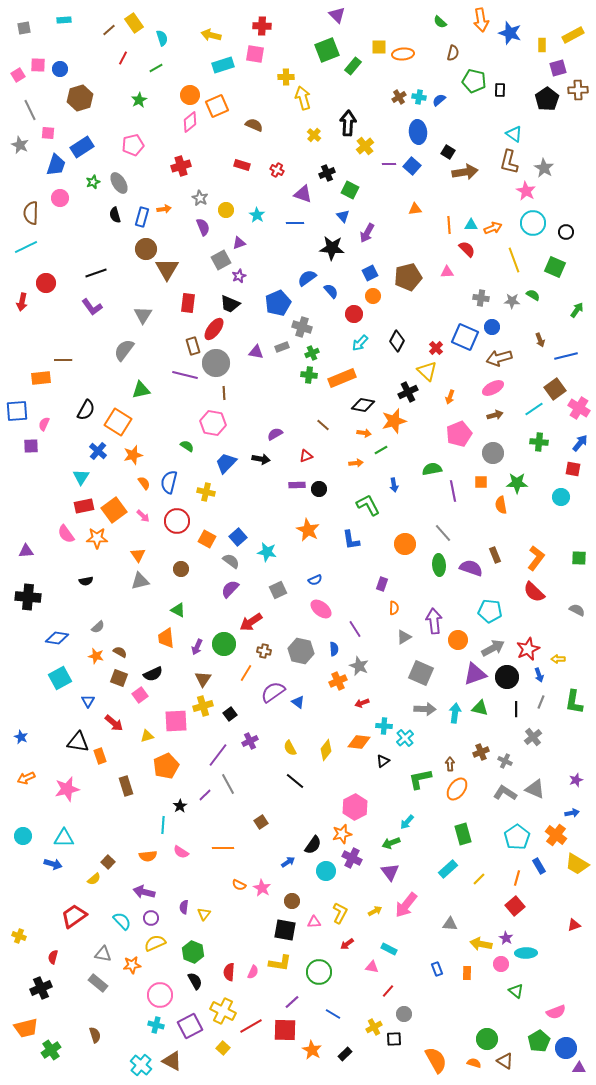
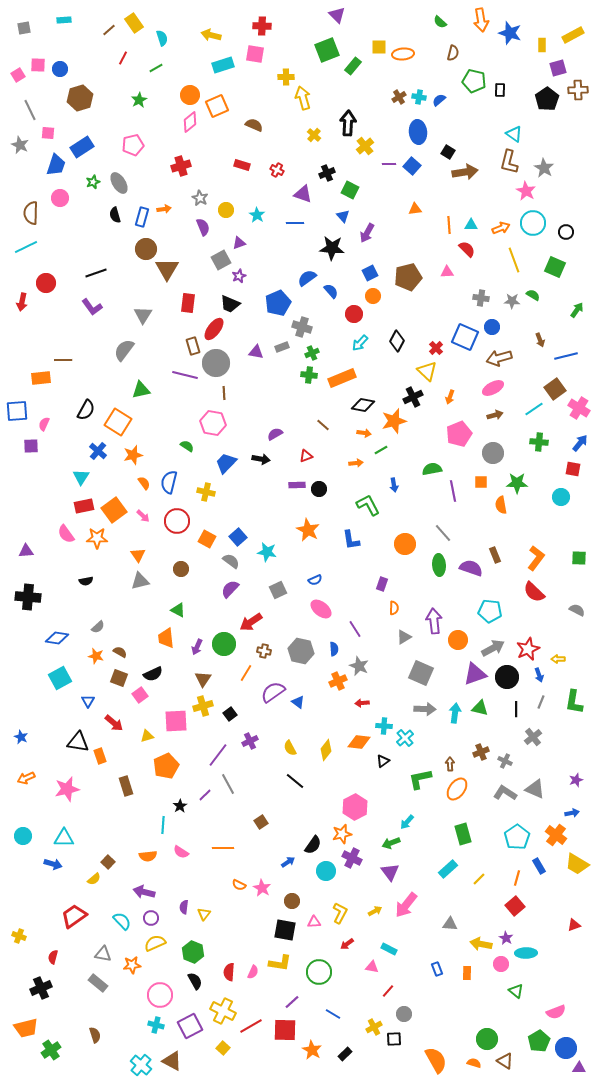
orange arrow at (493, 228): moved 8 px right
black cross at (408, 392): moved 5 px right, 5 px down
red arrow at (362, 703): rotated 16 degrees clockwise
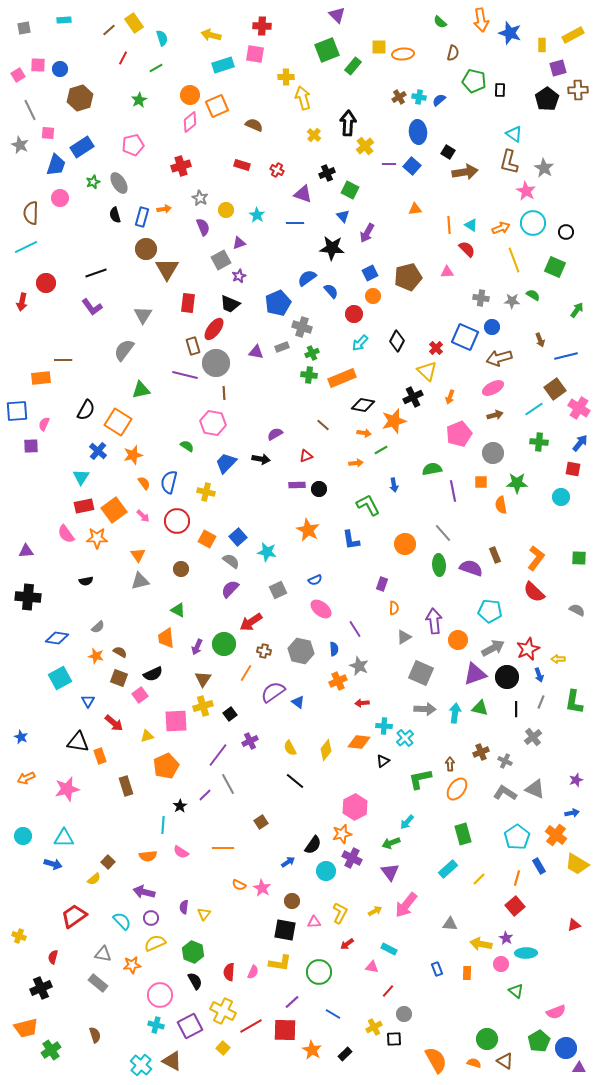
cyan triangle at (471, 225): rotated 32 degrees clockwise
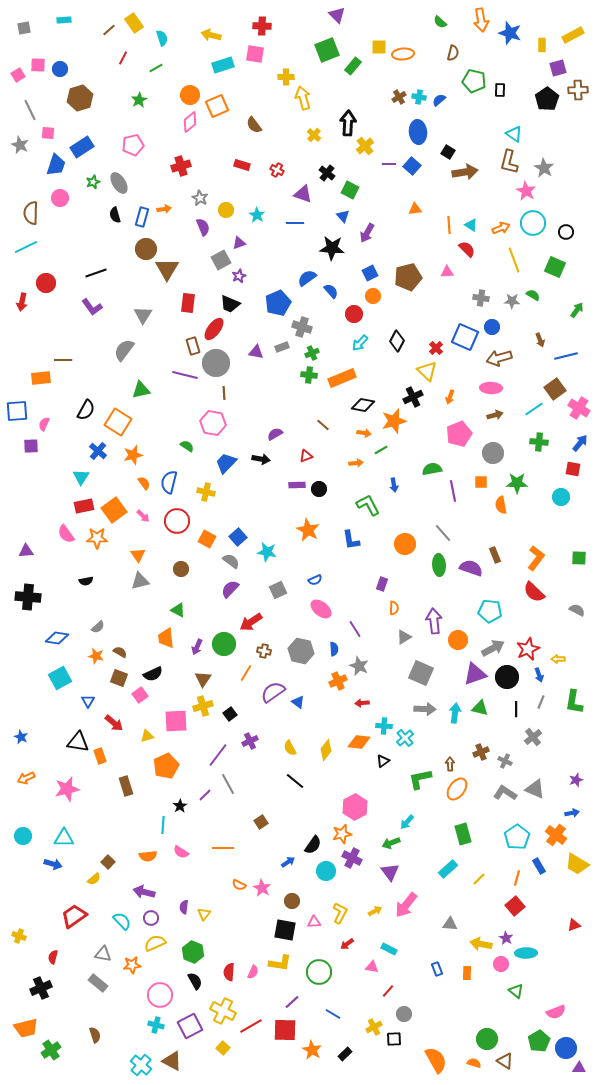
brown semicircle at (254, 125): rotated 150 degrees counterclockwise
black cross at (327, 173): rotated 28 degrees counterclockwise
pink ellipse at (493, 388): moved 2 px left; rotated 30 degrees clockwise
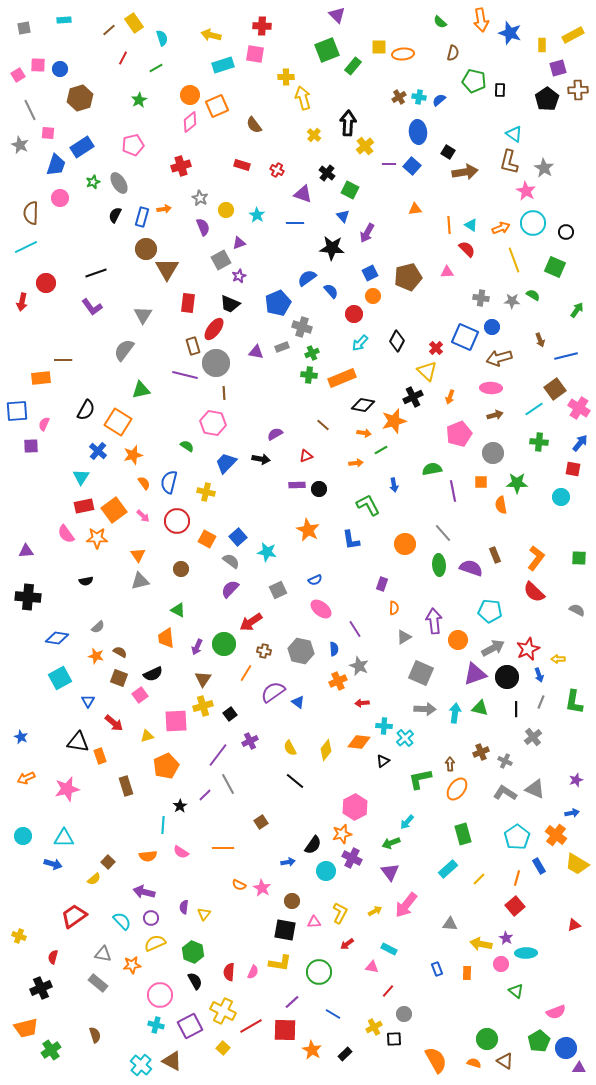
black semicircle at (115, 215): rotated 42 degrees clockwise
blue arrow at (288, 862): rotated 24 degrees clockwise
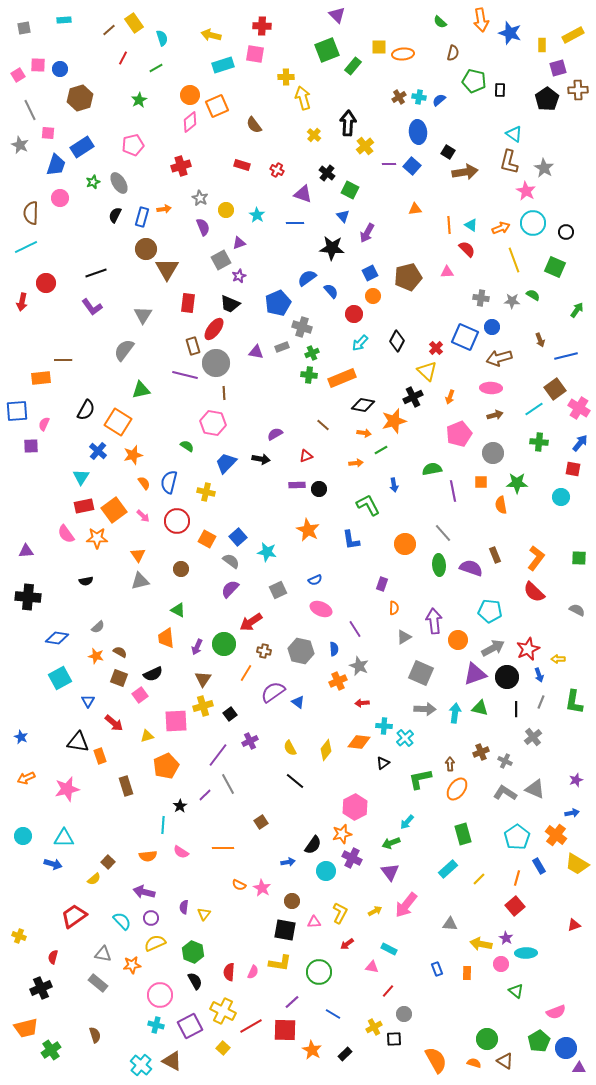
pink ellipse at (321, 609): rotated 15 degrees counterclockwise
black triangle at (383, 761): moved 2 px down
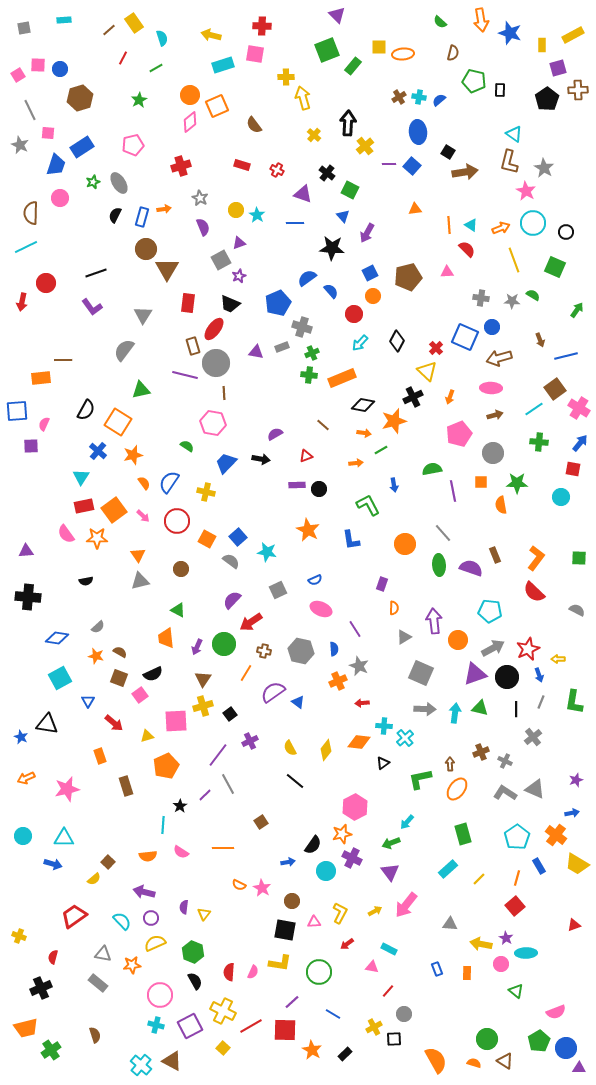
yellow circle at (226, 210): moved 10 px right
blue semicircle at (169, 482): rotated 20 degrees clockwise
purple semicircle at (230, 589): moved 2 px right, 11 px down
black triangle at (78, 742): moved 31 px left, 18 px up
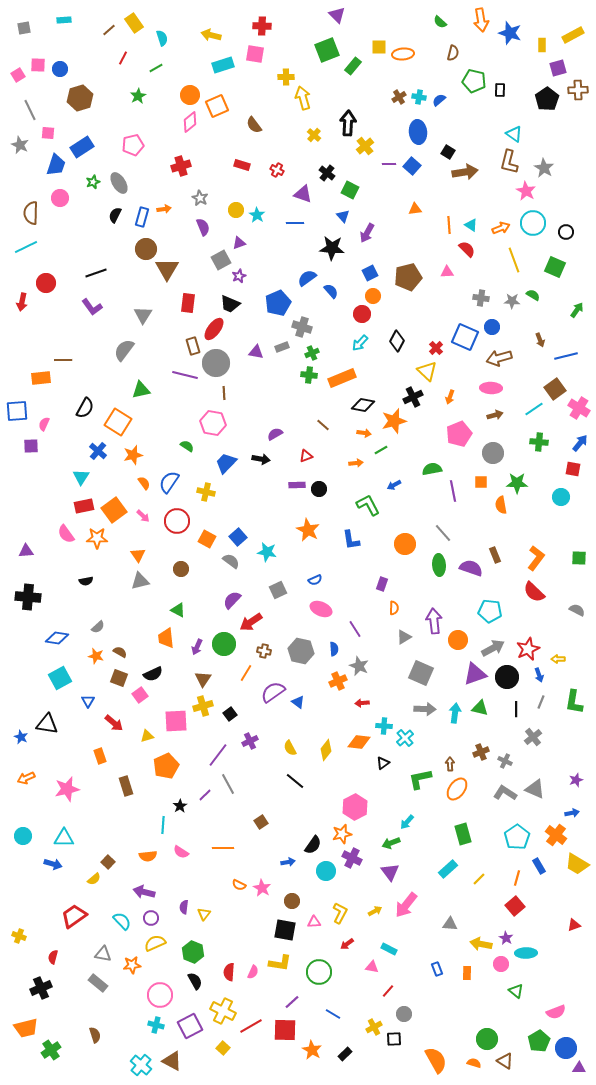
green star at (139, 100): moved 1 px left, 4 px up
red circle at (354, 314): moved 8 px right
black semicircle at (86, 410): moved 1 px left, 2 px up
blue arrow at (394, 485): rotated 72 degrees clockwise
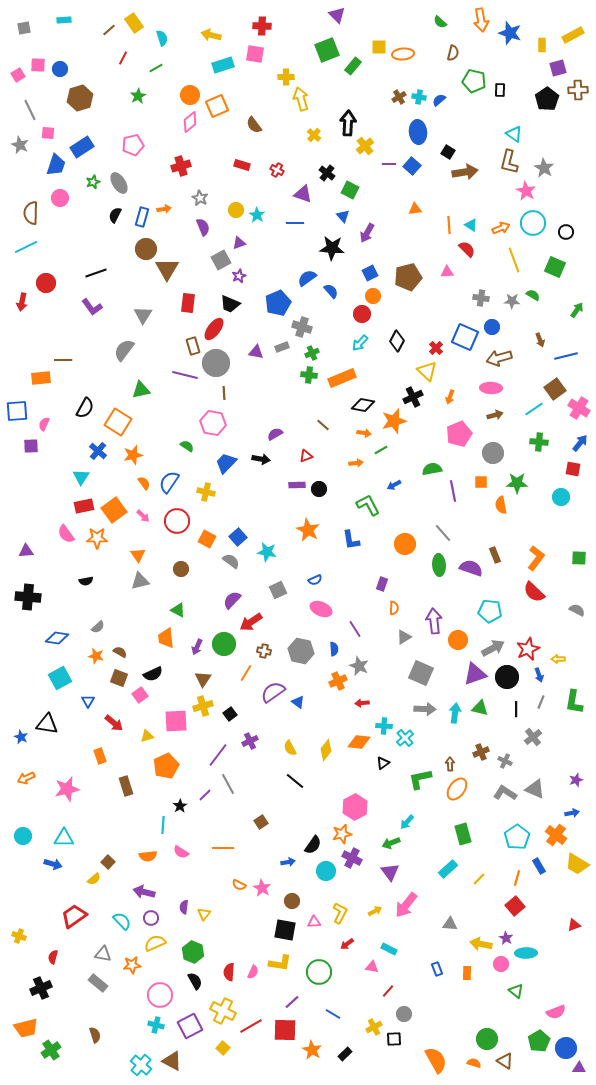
yellow arrow at (303, 98): moved 2 px left, 1 px down
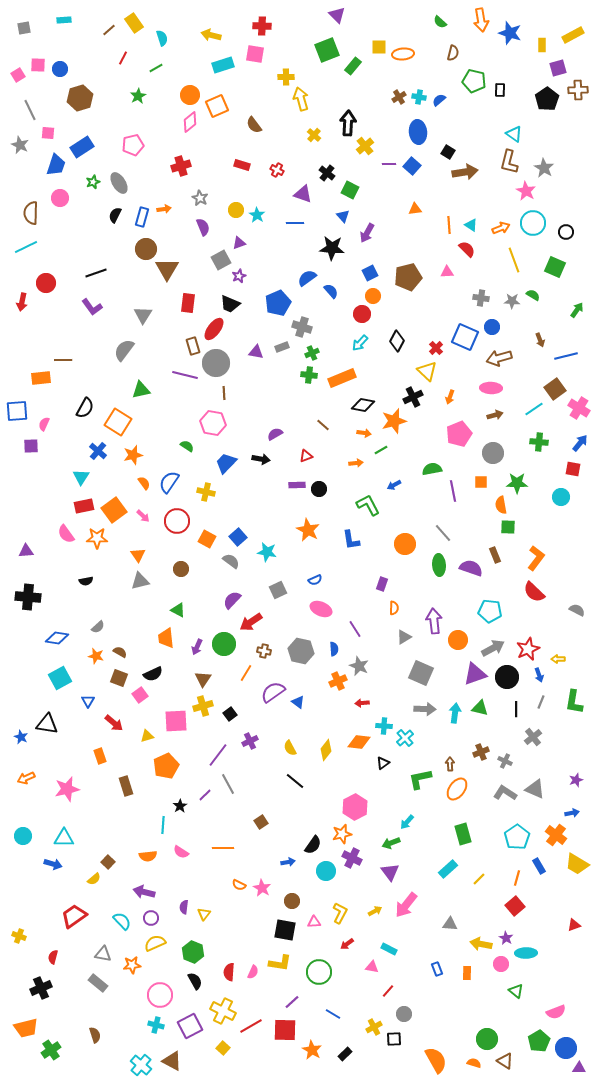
green square at (579, 558): moved 71 px left, 31 px up
